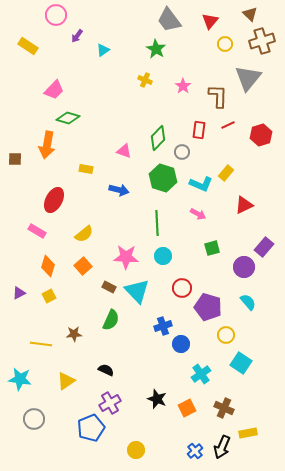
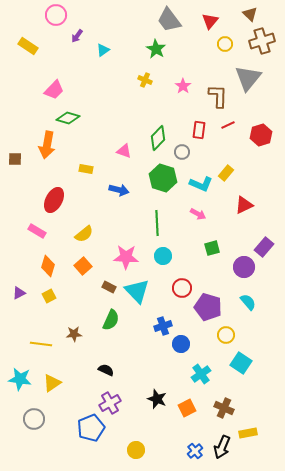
yellow triangle at (66, 381): moved 14 px left, 2 px down
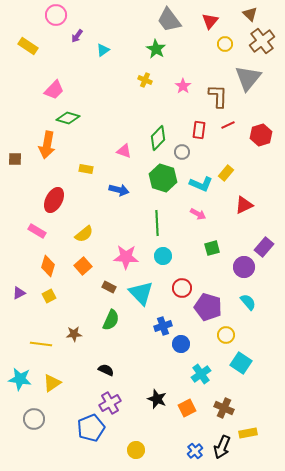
brown cross at (262, 41): rotated 20 degrees counterclockwise
cyan triangle at (137, 291): moved 4 px right, 2 px down
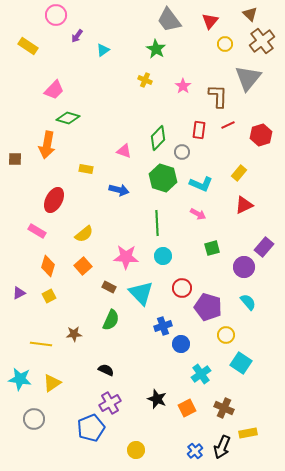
yellow rectangle at (226, 173): moved 13 px right
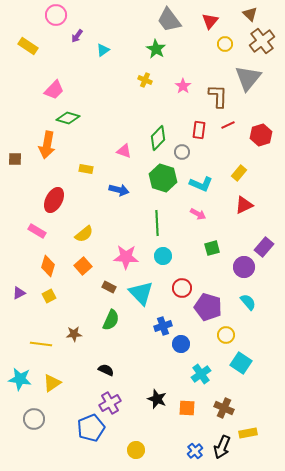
orange square at (187, 408): rotated 30 degrees clockwise
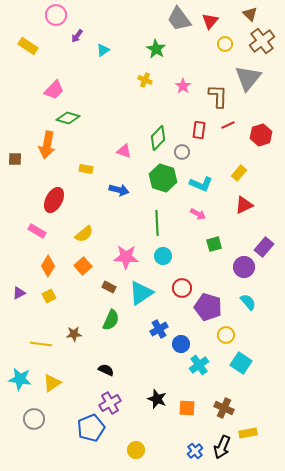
gray trapezoid at (169, 20): moved 10 px right, 1 px up
green square at (212, 248): moved 2 px right, 4 px up
orange diamond at (48, 266): rotated 15 degrees clockwise
cyan triangle at (141, 293): rotated 40 degrees clockwise
blue cross at (163, 326): moved 4 px left, 3 px down; rotated 12 degrees counterclockwise
cyan cross at (201, 374): moved 2 px left, 9 px up
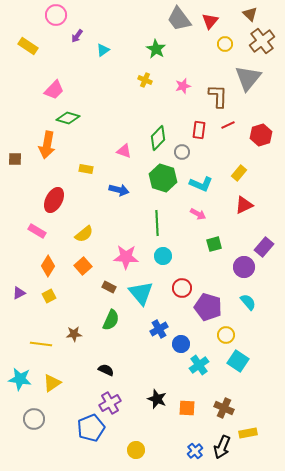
pink star at (183, 86): rotated 21 degrees clockwise
cyan triangle at (141, 293): rotated 36 degrees counterclockwise
cyan square at (241, 363): moved 3 px left, 2 px up
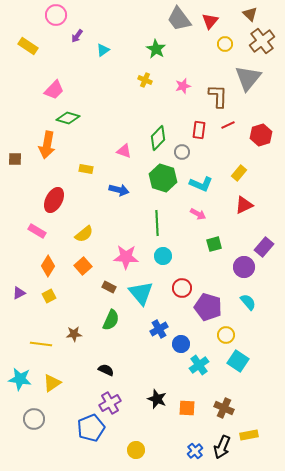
yellow rectangle at (248, 433): moved 1 px right, 2 px down
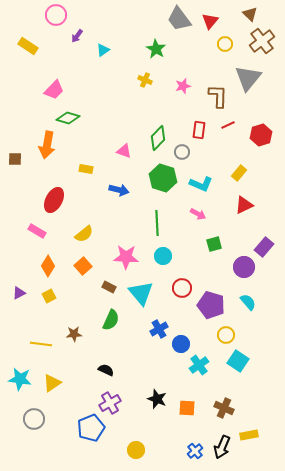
purple pentagon at (208, 307): moved 3 px right, 2 px up
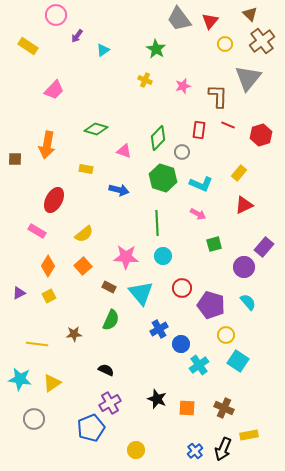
green diamond at (68, 118): moved 28 px right, 11 px down
red line at (228, 125): rotated 48 degrees clockwise
yellow line at (41, 344): moved 4 px left
black arrow at (222, 447): moved 1 px right, 2 px down
